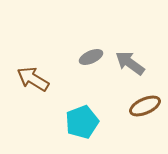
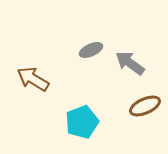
gray ellipse: moved 7 px up
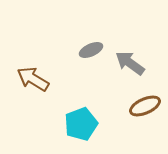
cyan pentagon: moved 1 px left, 2 px down
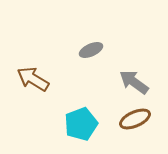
gray arrow: moved 4 px right, 19 px down
brown ellipse: moved 10 px left, 13 px down
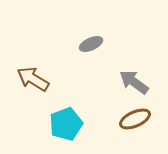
gray ellipse: moved 6 px up
cyan pentagon: moved 15 px left
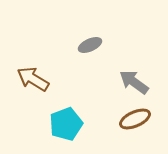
gray ellipse: moved 1 px left, 1 px down
